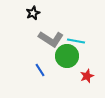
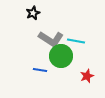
green circle: moved 6 px left
blue line: rotated 48 degrees counterclockwise
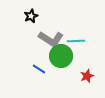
black star: moved 2 px left, 3 px down
cyan line: rotated 12 degrees counterclockwise
blue line: moved 1 px left, 1 px up; rotated 24 degrees clockwise
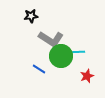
black star: rotated 16 degrees clockwise
cyan line: moved 11 px down
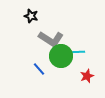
black star: rotated 24 degrees clockwise
blue line: rotated 16 degrees clockwise
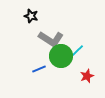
cyan line: rotated 42 degrees counterclockwise
blue line: rotated 72 degrees counterclockwise
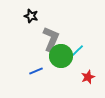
gray L-shape: rotated 100 degrees counterclockwise
blue line: moved 3 px left, 2 px down
red star: moved 1 px right, 1 px down
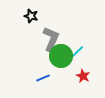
cyan line: moved 1 px down
blue line: moved 7 px right, 7 px down
red star: moved 5 px left, 1 px up; rotated 24 degrees counterclockwise
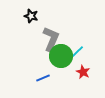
red star: moved 4 px up
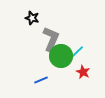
black star: moved 1 px right, 2 px down
blue line: moved 2 px left, 2 px down
